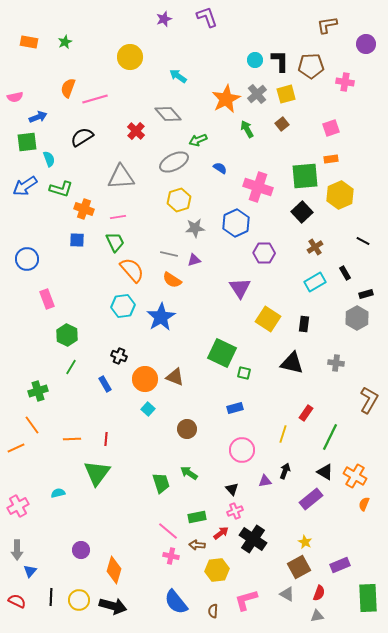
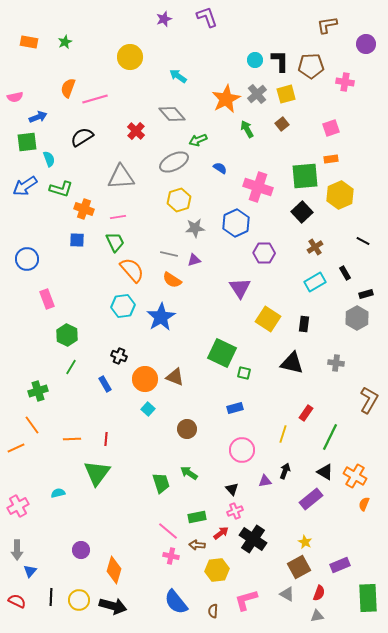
gray diamond at (168, 114): moved 4 px right
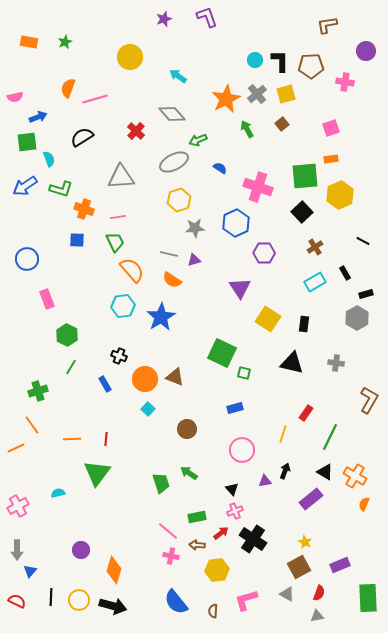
purple circle at (366, 44): moved 7 px down
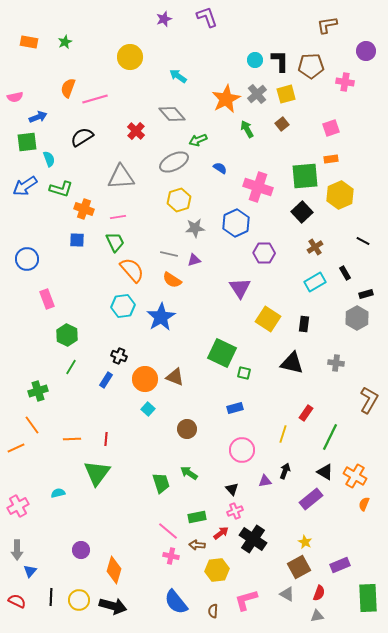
blue rectangle at (105, 384): moved 1 px right, 4 px up; rotated 63 degrees clockwise
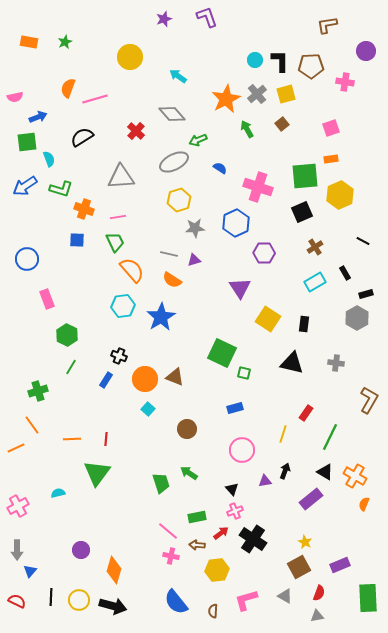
black square at (302, 212): rotated 20 degrees clockwise
gray triangle at (287, 594): moved 2 px left, 2 px down
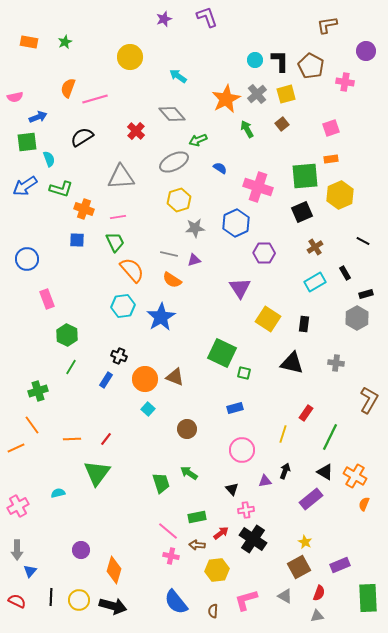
brown pentagon at (311, 66): rotated 30 degrees clockwise
red line at (106, 439): rotated 32 degrees clockwise
pink cross at (235, 511): moved 11 px right, 1 px up; rotated 14 degrees clockwise
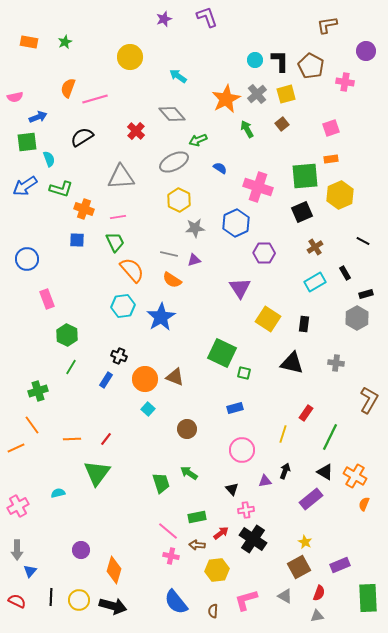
yellow hexagon at (179, 200): rotated 15 degrees counterclockwise
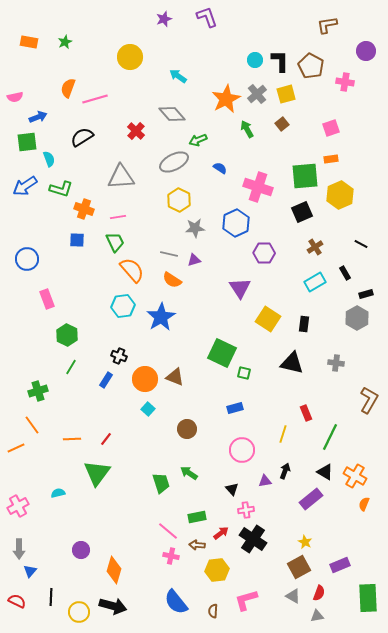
black line at (363, 241): moved 2 px left, 3 px down
red rectangle at (306, 413): rotated 56 degrees counterclockwise
gray arrow at (17, 550): moved 2 px right, 1 px up
gray triangle at (285, 596): moved 8 px right
yellow circle at (79, 600): moved 12 px down
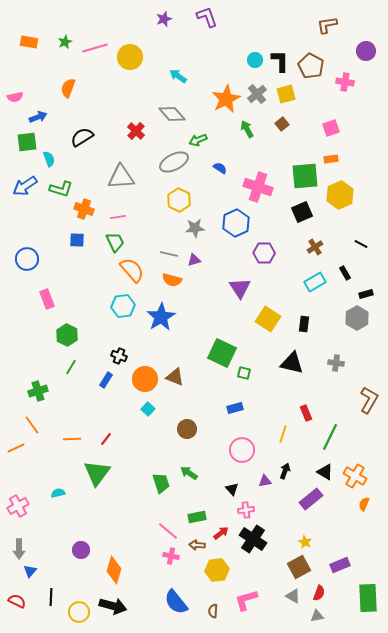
pink line at (95, 99): moved 51 px up
orange semicircle at (172, 280): rotated 18 degrees counterclockwise
